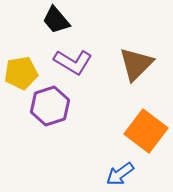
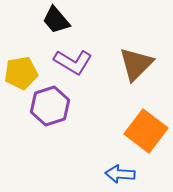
blue arrow: rotated 40 degrees clockwise
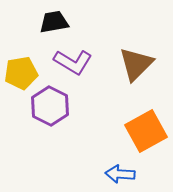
black trapezoid: moved 2 px left, 2 px down; rotated 120 degrees clockwise
purple hexagon: rotated 15 degrees counterclockwise
orange square: rotated 24 degrees clockwise
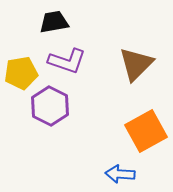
purple L-shape: moved 6 px left, 1 px up; rotated 12 degrees counterclockwise
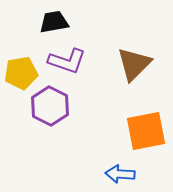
brown triangle: moved 2 px left
orange square: rotated 18 degrees clockwise
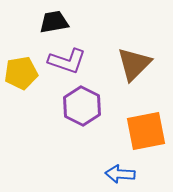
purple hexagon: moved 32 px right
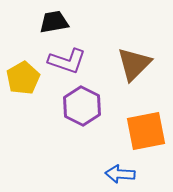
yellow pentagon: moved 2 px right, 5 px down; rotated 20 degrees counterclockwise
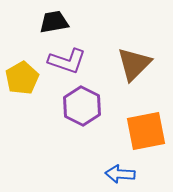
yellow pentagon: moved 1 px left
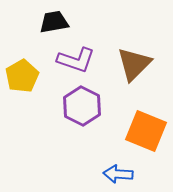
purple L-shape: moved 9 px right, 1 px up
yellow pentagon: moved 2 px up
orange square: rotated 33 degrees clockwise
blue arrow: moved 2 px left
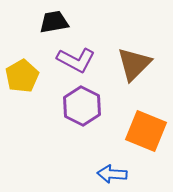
purple L-shape: rotated 9 degrees clockwise
blue arrow: moved 6 px left
